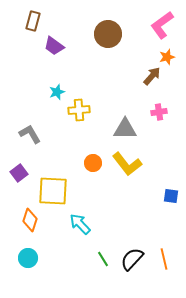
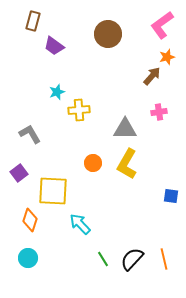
yellow L-shape: rotated 68 degrees clockwise
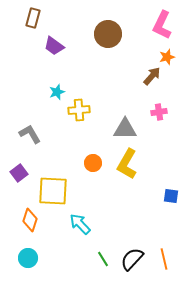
brown rectangle: moved 3 px up
pink L-shape: rotated 28 degrees counterclockwise
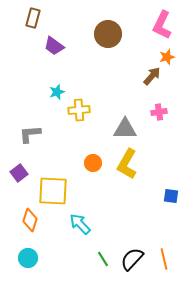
gray L-shape: rotated 65 degrees counterclockwise
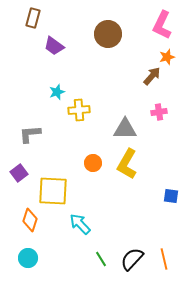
green line: moved 2 px left
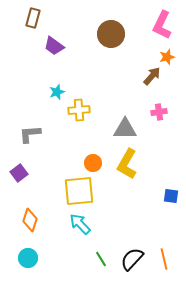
brown circle: moved 3 px right
yellow square: moved 26 px right; rotated 8 degrees counterclockwise
